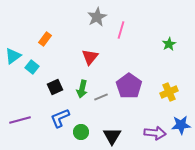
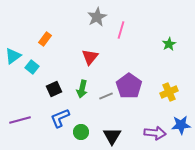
black square: moved 1 px left, 2 px down
gray line: moved 5 px right, 1 px up
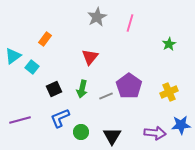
pink line: moved 9 px right, 7 px up
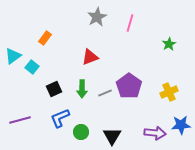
orange rectangle: moved 1 px up
red triangle: rotated 30 degrees clockwise
green arrow: rotated 12 degrees counterclockwise
gray line: moved 1 px left, 3 px up
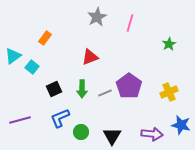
blue star: rotated 18 degrees clockwise
purple arrow: moved 3 px left, 1 px down
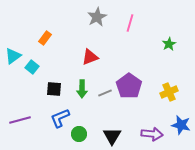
black square: rotated 28 degrees clockwise
green circle: moved 2 px left, 2 px down
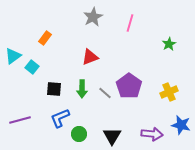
gray star: moved 4 px left
gray line: rotated 64 degrees clockwise
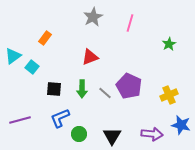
purple pentagon: rotated 10 degrees counterclockwise
yellow cross: moved 3 px down
